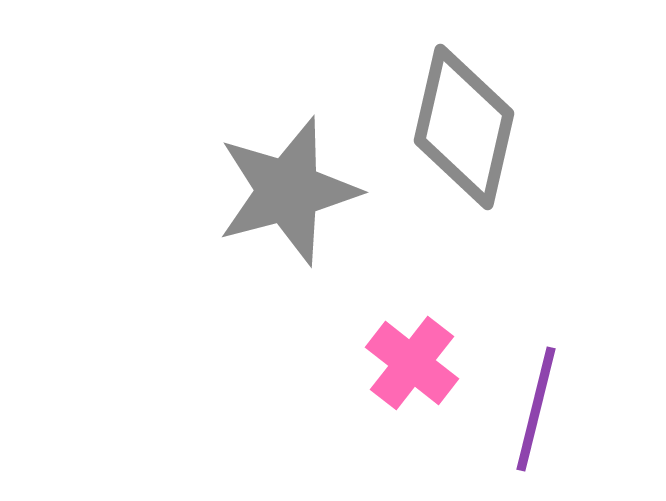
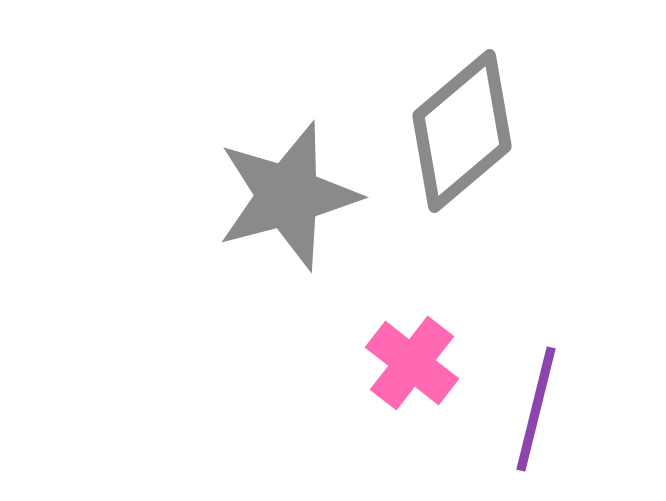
gray diamond: moved 2 px left, 4 px down; rotated 37 degrees clockwise
gray star: moved 5 px down
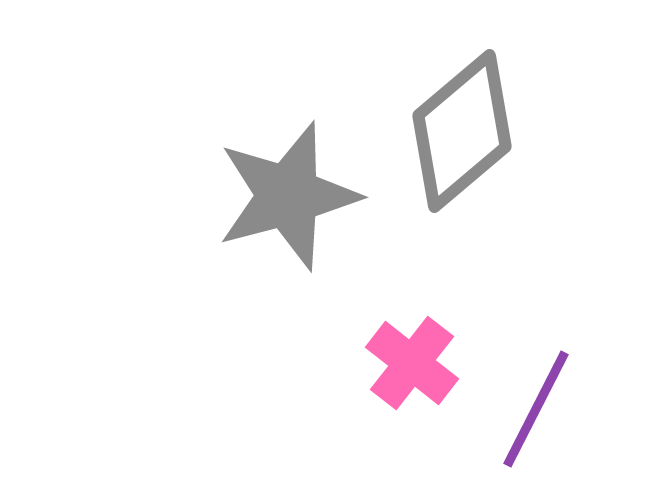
purple line: rotated 13 degrees clockwise
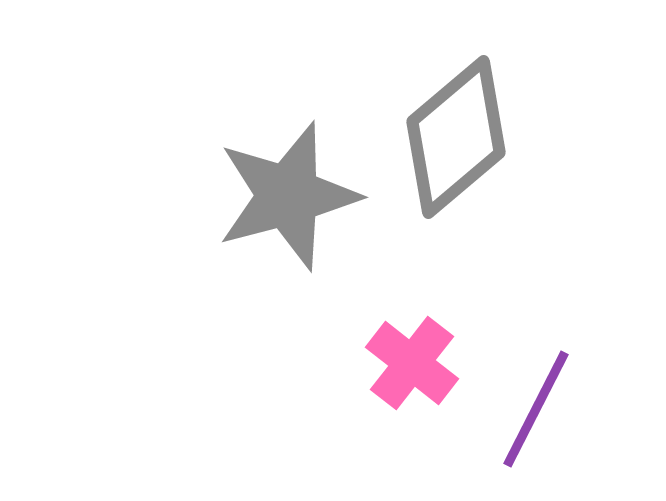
gray diamond: moved 6 px left, 6 px down
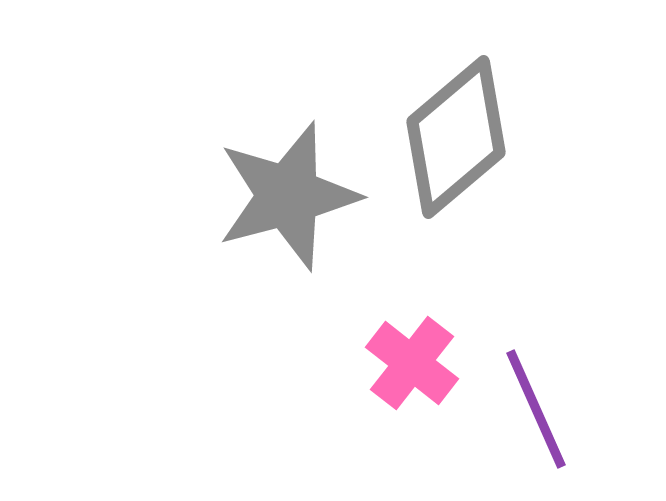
purple line: rotated 51 degrees counterclockwise
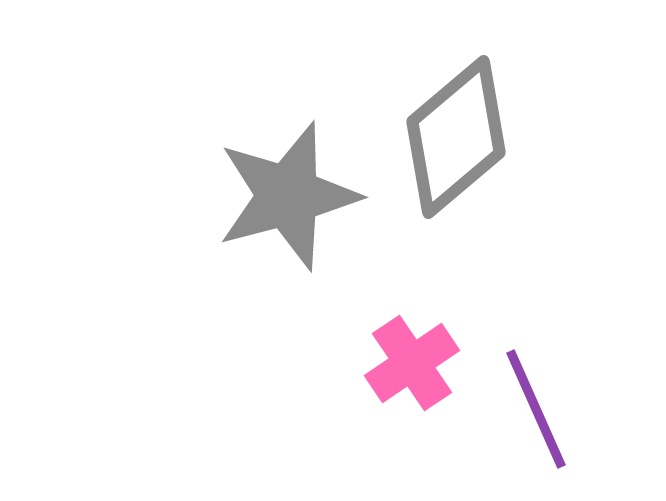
pink cross: rotated 18 degrees clockwise
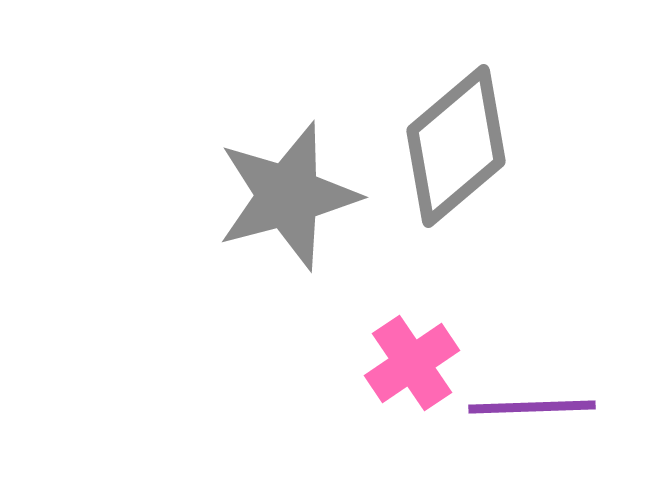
gray diamond: moved 9 px down
purple line: moved 4 px left, 2 px up; rotated 68 degrees counterclockwise
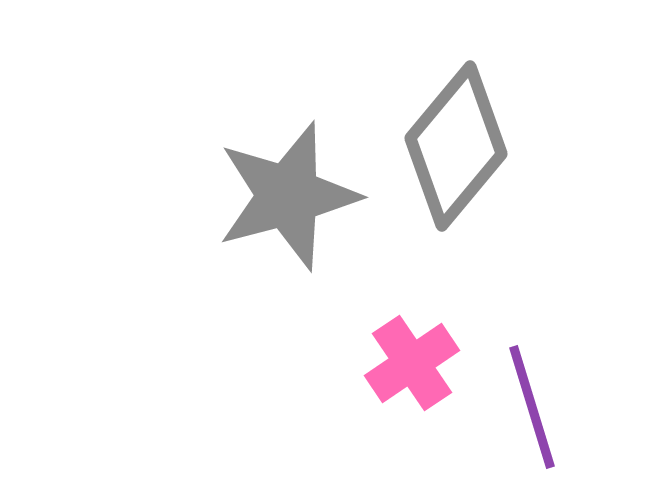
gray diamond: rotated 10 degrees counterclockwise
purple line: rotated 75 degrees clockwise
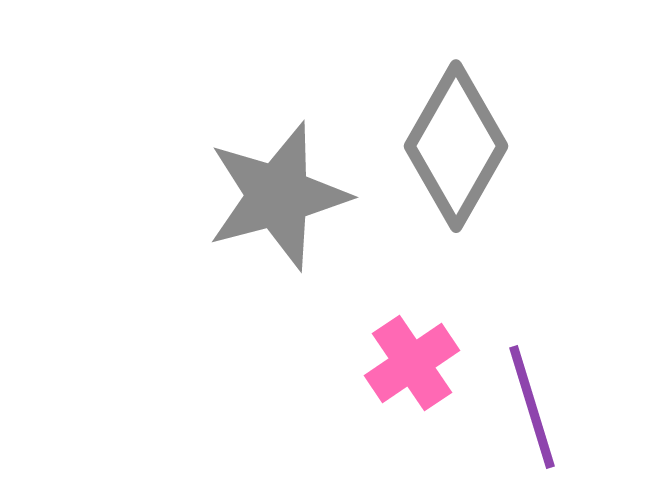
gray diamond: rotated 10 degrees counterclockwise
gray star: moved 10 px left
